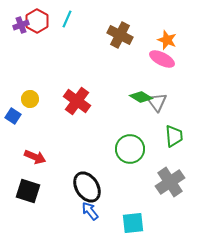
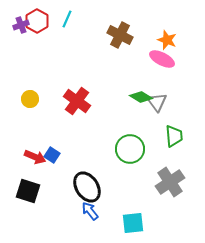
blue square: moved 39 px right, 39 px down
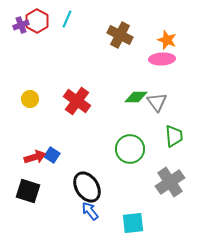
pink ellipse: rotated 30 degrees counterclockwise
green diamond: moved 5 px left; rotated 30 degrees counterclockwise
red arrow: rotated 40 degrees counterclockwise
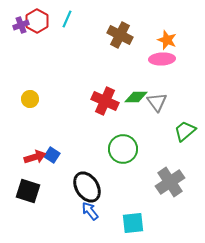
red cross: moved 28 px right; rotated 12 degrees counterclockwise
green trapezoid: moved 11 px right, 5 px up; rotated 125 degrees counterclockwise
green circle: moved 7 px left
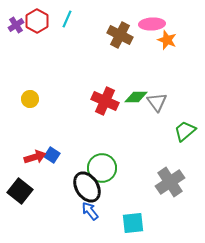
purple cross: moved 5 px left; rotated 14 degrees counterclockwise
pink ellipse: moved 10 px left, 35 px up
green circle: moved 21 px left, 19 px down
black square: moved 8 px left; rotated 20 degrees clockwise
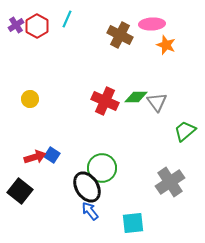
red hexagon: moved 5 px down
orange star: moved 1 px left, 5 px down
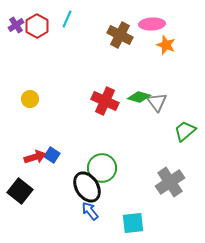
green diamond: moved 3 px right; rotated 15 degrees clockwise
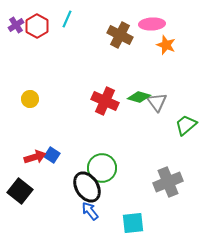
green trapezoid: moved 1 px right, 6 px up
gray cross: moved 2 px left; rotated 12 degrees clockwise
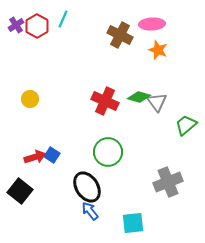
cyan line: moved 4 px left
orange star: moved 8 px left, 5 px down
green circle: moved 6 px right, 16 px up
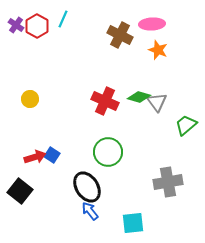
purple cross: rotated 21 degrees counterclockwise
gray cross: rotated 12 degrees clockwise
